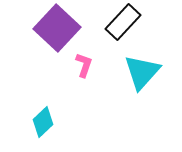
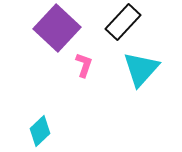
cyan triangle: moved 1 px left, 3 px up
cyan diamond: moved 3 px left, 9 px down
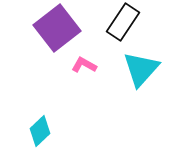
black rectangle: rotated 9 degrees counterclockwise
purple square: rotated 9 degrees clockwise
pink L-shape: rotated 80 degrees counterclockwise
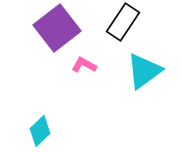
cyan triangle: moved 3 px right, 2 px down; rotated 12 degrees clockwise
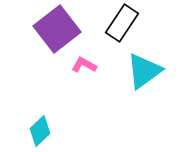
black rectangle: moved 1 px left, 1 px down
purple square: moved 1 px down
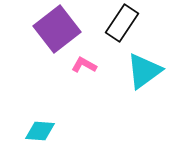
cyan diamond: rotated 48 degrees clockwise
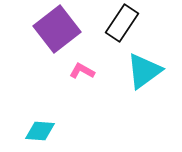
pink L-shape: moved 2 px left, 6 px down
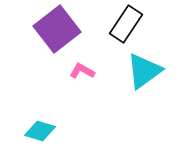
black rectangle: moved 4 px right, 1 px down
cyan diamond: rotated 12 degrees clockwise
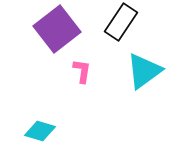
black rectangle: moved 5 px left, 2 px up
pink L-shape: rotated 70 degrees clockwise
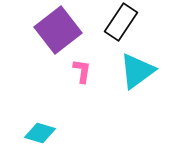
purple square: moved 1 px right, 1 px down
cyan triangle: moved 7 px left
cyan diamond: moved 2 px down
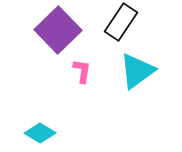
purple square: rotated 6 degrees counterclockwise
cyan diamond: rotated 16 degrees clockwise
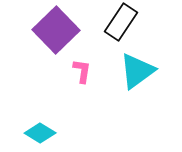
purple square: moved 2 px left
